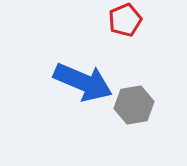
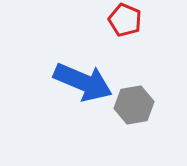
red pentagon: rotated 28 degrees counterclockwise
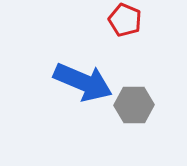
gray hexagon: rotated 9 degrees clockwise
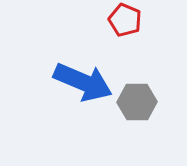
gray hexagon: moved 3 px right, 3 px up
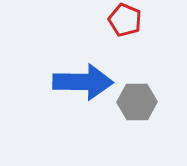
blue arrow: rotated 22 degrees counterclockwise
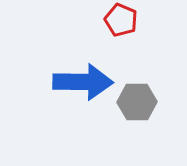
red pentagon: moved 4 px left
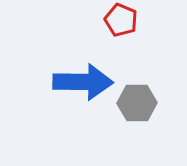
gray hexagon: moved 1 px down
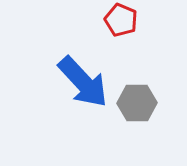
blue arrow: rotated 46 degrees clockwise
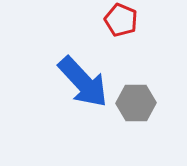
gray hexagon: moved 1 px left
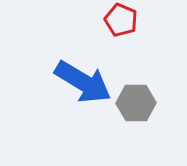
blue arrow: rotated 16 degrees counterclockwise
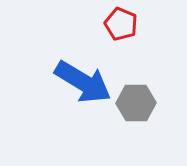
red pentagon: moved 4 px down
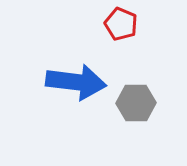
blue arrow: moved 7 px left; rotated 24 degrees counterclockwise
